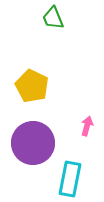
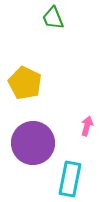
yellow pentagon: moved 7 px left, 3 px up
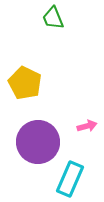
pink arrow: rotated 60 degrees clockwise
purple circle: moved 5 px right, 1 px up
cyan rectangle: rotated 12 degrees clockwise
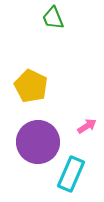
yellow pentagon: moved 6 px right, 3 px down
pink arrow: rotated 18 degrees counterclockwise
cyan rectangle: moved 1 px right, 5 px up
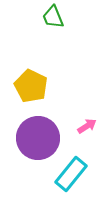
green trapezoid: moved 1 px up
purple circle: moved 4 px up
cyan rectangle: rotated 16 degrees clockwise
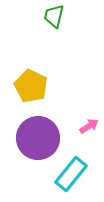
green trapezoid: moved 1 px right, 1 px up; rotated 35 degrees clockwise
pink arrow: moved 2 px right
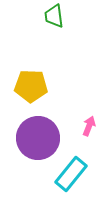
green trapezoid: rotated 20 degrees counterclockwise
yellow pentagon: rotated 24 degrees counterclockwise
pink arrow: rotated 36 degrees counterclockwise
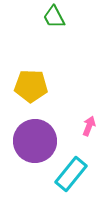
green trapezoid: moved 1 px down; rotated 20 degrees counterclockwise
purple circle: moved 3 px left, 3 px down
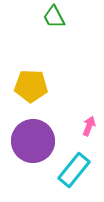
purple circle: moved 2 px left
cyan rectangle: moved 3 px right, 4 px up
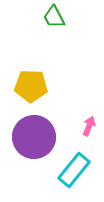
purple circle: moved 1 px right, 4 px up
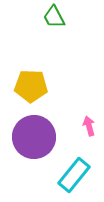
pink arrow: rotated 36 degrees counterclockwise
cyan rectangle: moved 5 px down
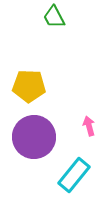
yellow pentagon: moved 2 px left
